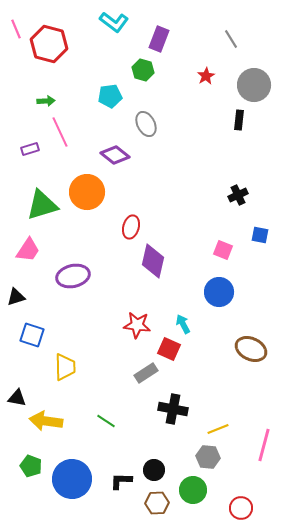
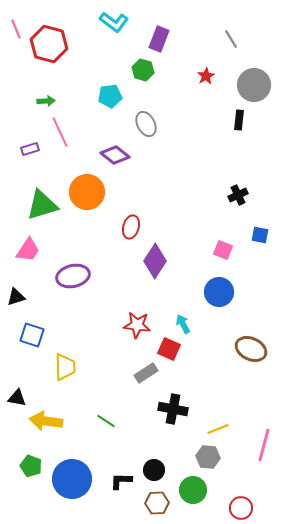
purple diamond at (153, 261): moved 2 px right; rotated 20 degrees clockwise
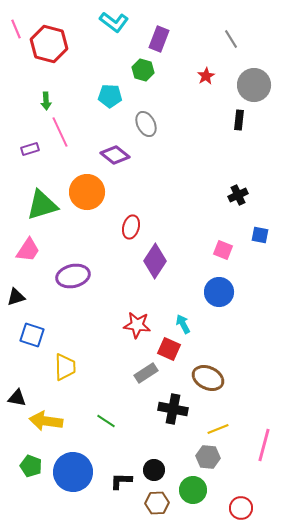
cyan pentagon at (110, 96): rotated 10 degrees clockwise
green arrow at (46, 101): rotated 90 degrees clockwise
brown ellipse at (251, 349): moved 43 px left, 29 px down
blue circle at (72, 479): moved 1 px right, 7 px up
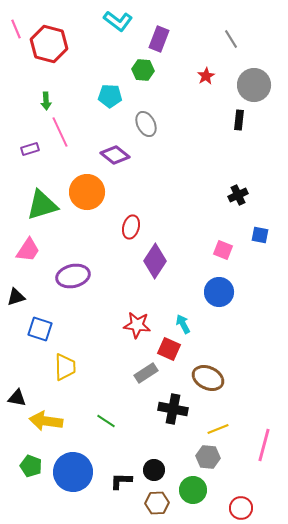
cyan L-shape at (114, 22): moved 4 px right, 1 px up
green hexagon at (143, 70): rotated 10 degrees counterclockwise
blue square at (32, 335): moved 8 px right, 6 px up
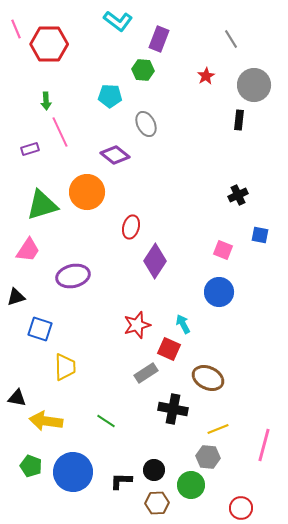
red hexagon at (49, 44): rotated 15 degrees counterclockwise
red star at (137, 325): rotated 24 degrees counterclockwise
green circle at (193, 490): moved 2 px left, 5 px up
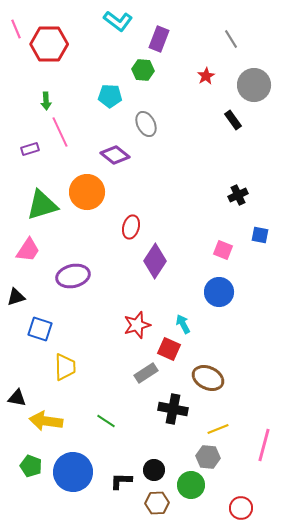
black rectangle at (239, 120): moved 6 px left; rotated 42 degrees counterclockwise
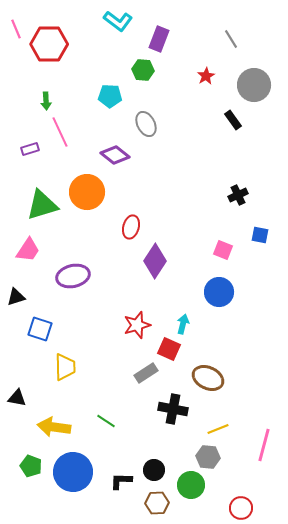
cyan arrow at (183, 324): rotated 42 degrees clockwise
yellow arrow at (46, 421): moved 8 px right, 6 px down
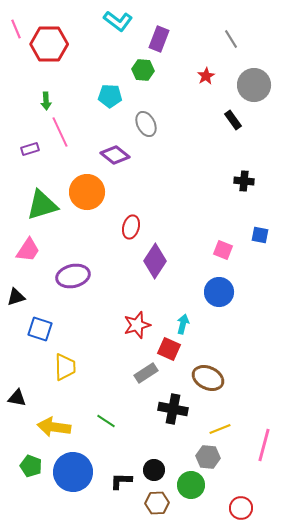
black cross at (238, 195): moved 6 px right, 14 px up; rotated 30 degrees clockwise
yellow line at (218, 429): moved 2 px right
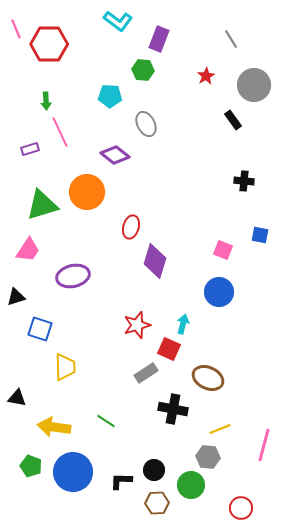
purple diamond at (155, 261): rotated 16 degrees counterclockwise
